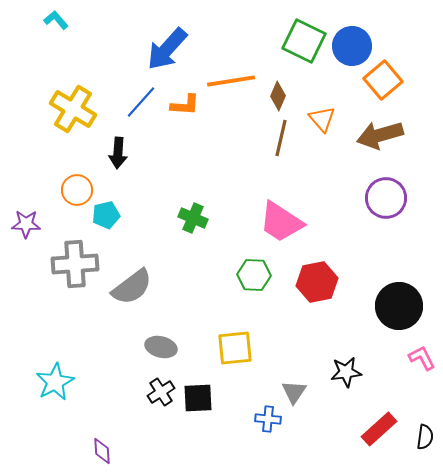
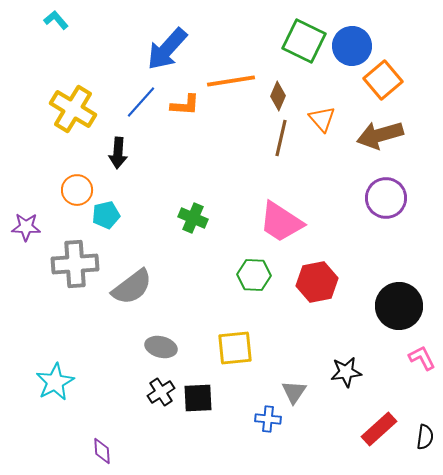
purple star: moved 3 px down
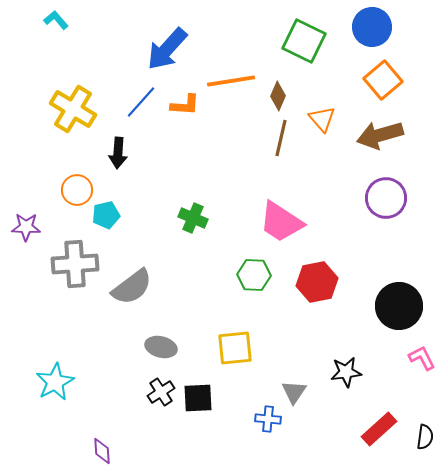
blue circle: moved 20 px right, 19 px up
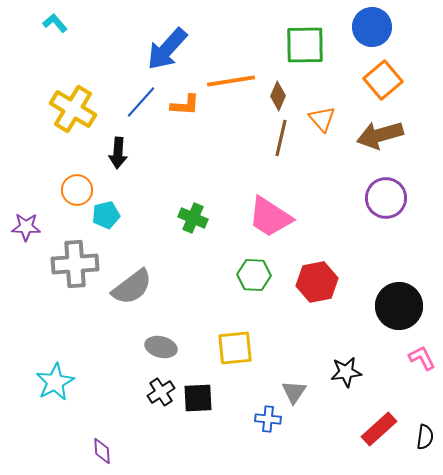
cyan L-shape: moved 1 px left, 3 px down
green square: moved 1 px right, 4 px down; rotated 27 degrees counterclockwise
pink trapezoid: moved 11 px left, 5 px up
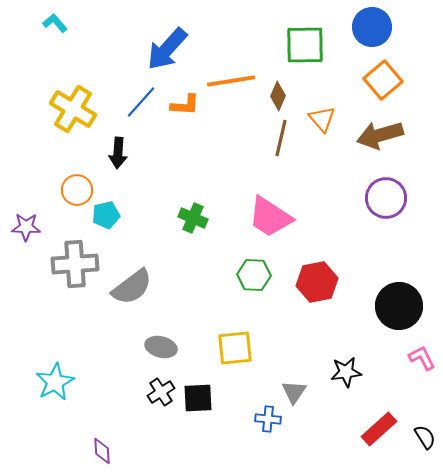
black semicircle: rotated 40 degrees counterclockwise
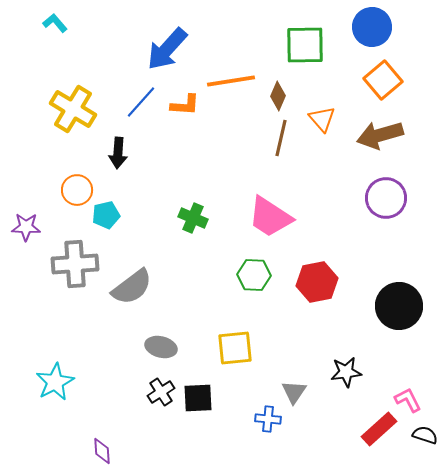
pink L-shape: moved 14 px left, 42 px down
black semicircle: moved 2 px up; rotated 40 degrees counterclockwise
